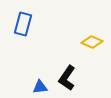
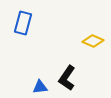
blue rectangle: moved 1 px up
yellow diamond: moved 1 px right, 1 px up
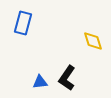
yellow diamond: rotated 50 degrees clockwise
blue triangle: moved 5 px up
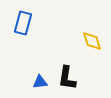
yellow diamond: moved 1 px left
black L-shape: rotated 25 degrees counterclockwise
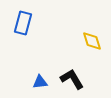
black L-shape: moved 5 px right, 1 px down; rotated 140 degrees clockwise
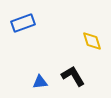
blue rectangle: rotated 55 degrees clockwise
black L-shape: moved 1 px right, 3 px up
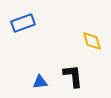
black L-shape: rotated 25 degrees clockwise
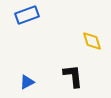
blue rectangle: moved 4 px right, 8 px up
blue triangle: moved 13 px left; rotated 21 degrees counterclockwise
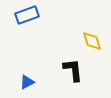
black L-shape: moved 6 px up
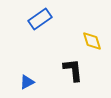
blue rectangle: moved 13 px right, 4 px down; rotated 15 degrees counterclockwise
